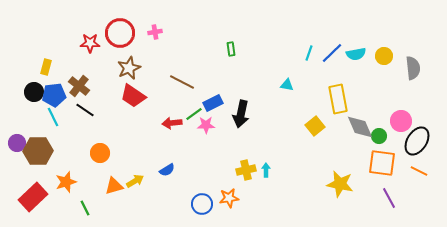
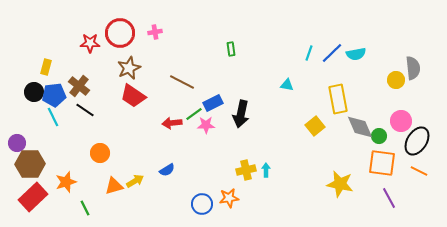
yellow circle at (384, 56): moved 12 px right, 24 px down
brown hexagon at (38, 151): moved 8 px left, 13 px down
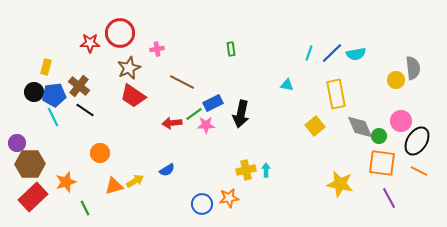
pink cross at (155, 32): moved 2 px right, 17 px down
yellow rectangle at (338, 99): moved 2 px left, 5 px up
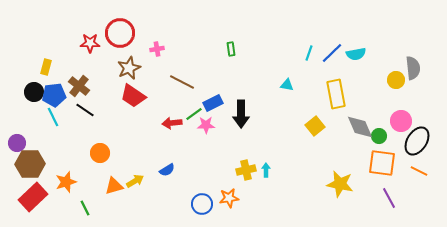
black arrow at (241, 114): rotated 12 degrees counterclockwise
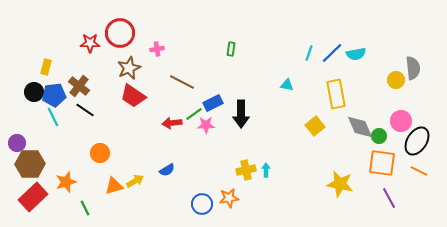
green rectangle at (231, 49): rotated 16 degrees clockwise
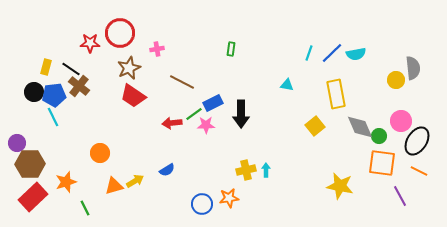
black line at (85, 110): moved 14 px left, 41 px up
yellow star at (340, 184): moved 2 px down
purple line at (389, 198): moved 11 px right, 2 px up
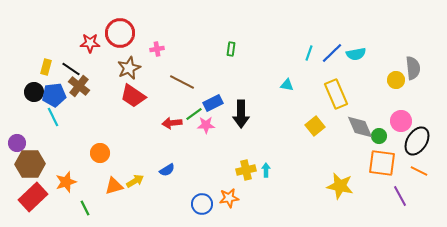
yellow rectangle at (336, 94): rotated 12 degrees counterclockwise
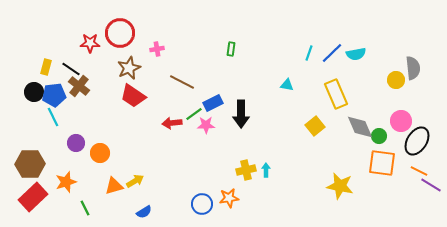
purple circle at (17, 143): moved 59 px right
blue semicircle at (167, 170): moved 23 px left, 42 px down
purple line at (400, 196): moved 31 px right, 11 px up; rotated 30 degrees counterclockwise
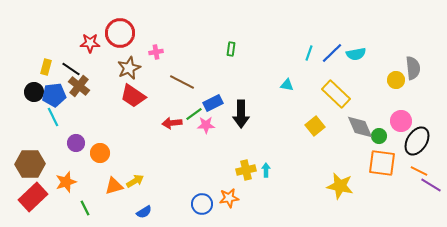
pink cross at (157, 49): moved 1 px left, 3 px down
yellow rectangle at (336, 94): rotated 24 degrees counterclockwise
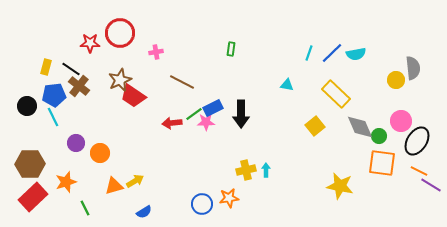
brown star at (129, 68): moved 9 px left, 12 px down
black circle at (34, 92): moved 7 px left, 14 px down
blue rectangle at (213, 103): moved 5 px down
pink star at (206, 125): moved 3 px up
